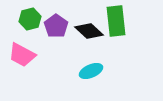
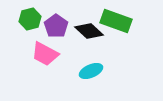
green rectangle: rotated 64 degrees counterclockwise
pink trapezoid: moved 23 px right, 1 px up
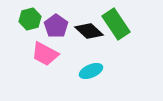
green rectangle: moved 3 px down; rotated 36 degrees clockwise
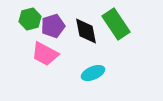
purple pentagon: moved 3 px left; rotated 20 degrees clockwise
black diamond: moved 3 px left; rotated 36 degrees clockwise
cyan ellipse: moved 2 px right, 2 px down
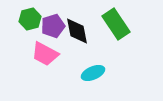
black diamond: moved 9 px left
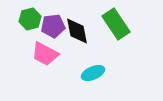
purple pentagon: rotated 10 degrees clockwise
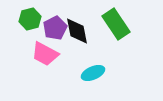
purple pentagon: moved 2 px right, 2 px down; rotated 20 degrees counterclockwise
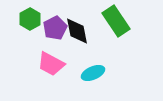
green hexagon: rotated 15 degrees counterclockwise
green rectangle: moved 3 px up
pink trapezoid: moved 6 px right, 10 px down
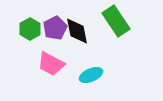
green hexagon: moved 10 px down
cyan ellipse: moved 2 px left, 2 px down
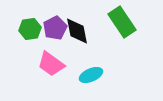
green rectangle: moved 6 px right, 1 px down
green hexagon: rotated 20 degrees clockwise
pink trapezoid: rotated 8 degrees clockwise
